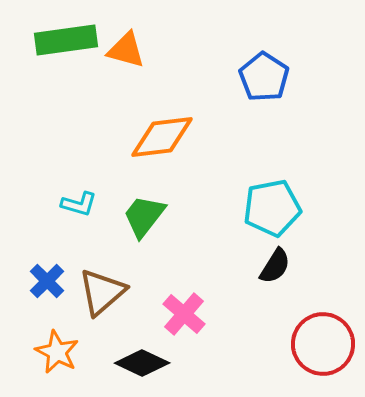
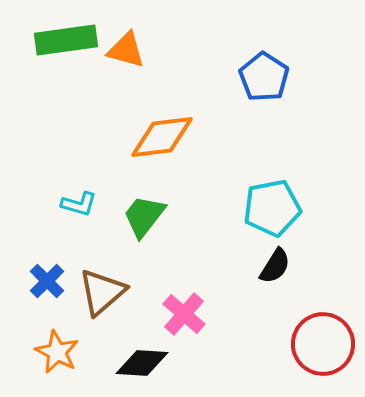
black diamond: rotated 22 degrees counterclockwise
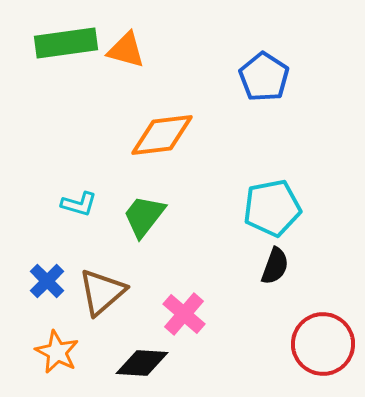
green rectangle: moved 3 px down
orange diamond: moved 2 px up
black semicircle: rotated 12 degrees counterclockwise
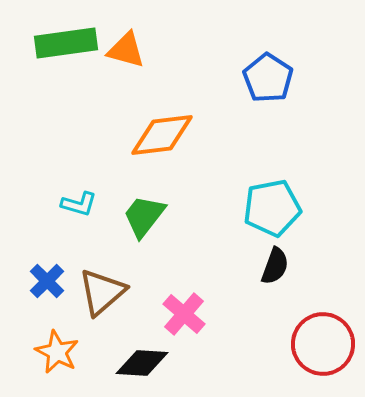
blue pentagon: moved 4 px right, 1 px down
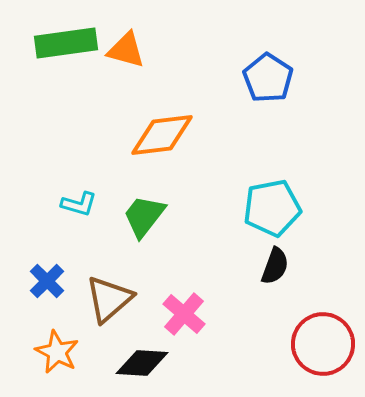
brown triangle: moved 7 px right, 7 px down
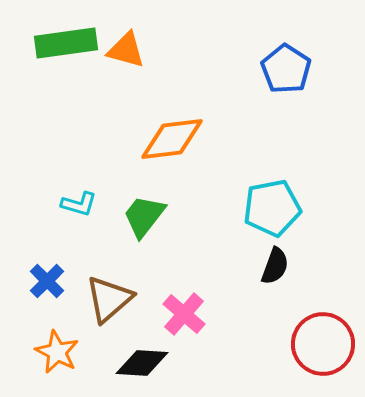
blue pentagon: moved 18 px right, 9 px up
orange diamond: moved 10 px right, 4 px down
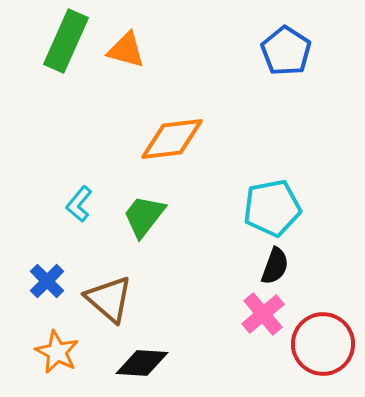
green rectangle: moved 2 px up; rotated 58 degrees counterclockwise
blue pentagon: moved 18 px up
cyan L-shape: rotated 114 degrees clockwise
brown triangle: rotated 38 degrees counterclockwise
pink cross: moved 79 px right; rotated 9 degrees clockwise
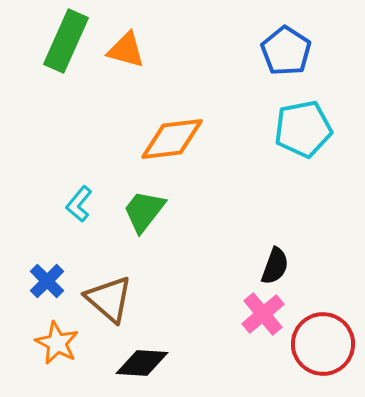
cyan pentagon: moved 31 px right, 79 px up
green trapezoid: moved 5 px up
orange star: moved 9 px up
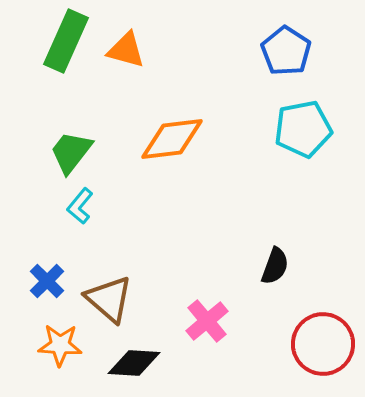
cyan L-shape: moved 1 px right, 2 px down
green trapezoid: moved 73 px left, 59 px up
pink cross: moved 56 px left, 7 px down
orange star: moved 3 px right, 2 px down; rotated 24 degrees counterclockwise
black diamond: moved 8 px left
